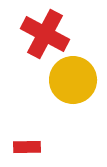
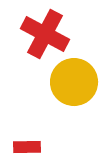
yellow circle: moved 1 px right, 2 px down
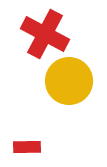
yellow circle: moved 5 px left, 1 px up
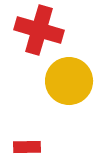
red cross: moved 6 px left, 4 px up; rotated 12 degrees counterclockwise
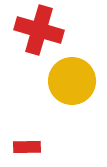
yellow circle: moved 3 px right
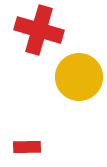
yellow circle: moved 7 px right, 4 px up
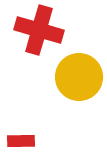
red rectangle: moved 6 px left, 6 px up
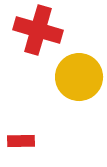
red cross: moved 1 px left
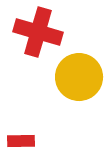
red cross: moved 2 px down
